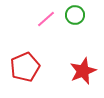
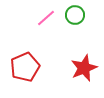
pink line: moved 1 px up
red star: moved 1 px right, 3 px up
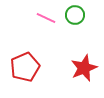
pink line: rotated 66 degrees clockwise
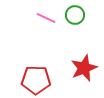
red pentagon: moved 11 px right, 13 px down; rotated 24 degrees clockwise
